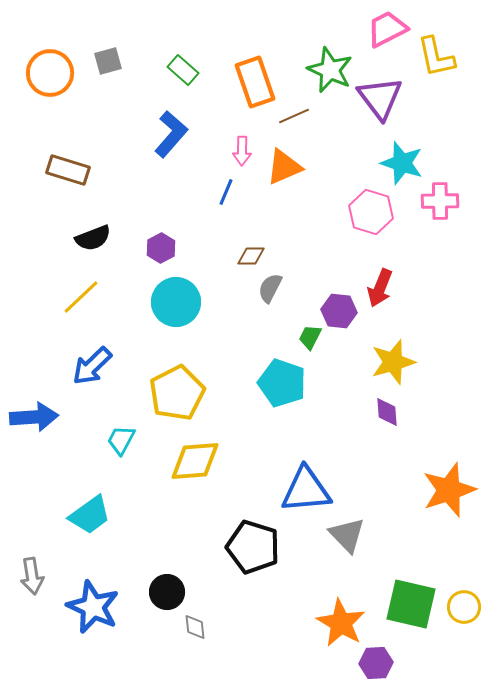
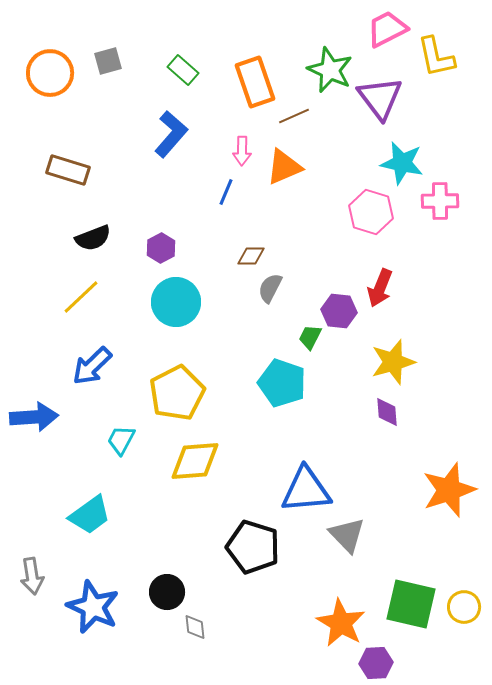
cyan star at (402, 163): rotated 6 degrees counterclockwise
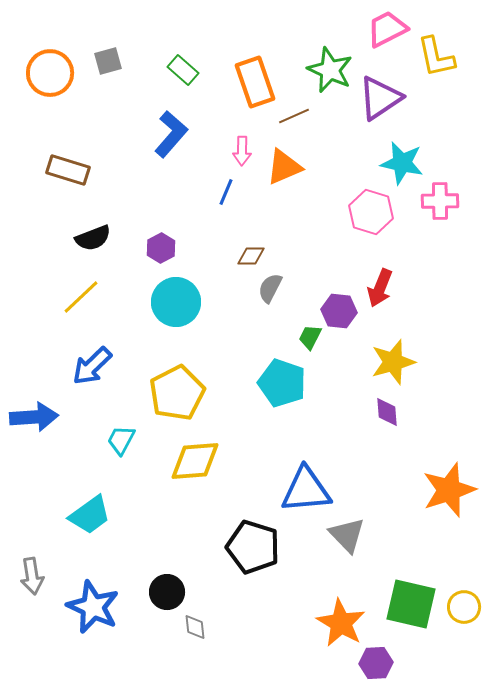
purple triangle at (380, 98): rotated 33 degrees clockwise
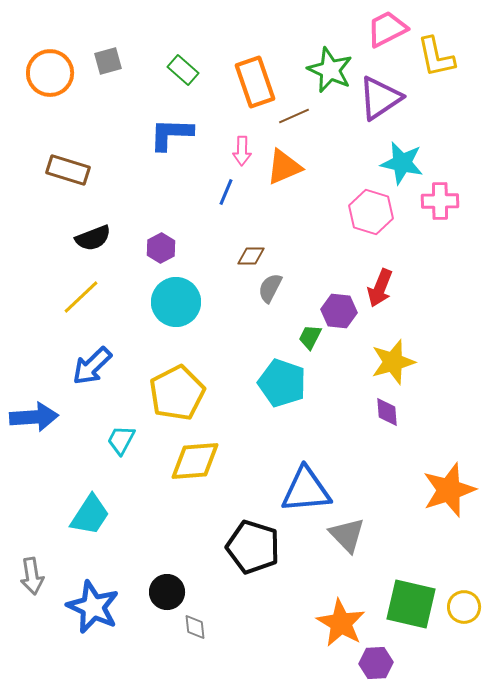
blue L-shape at (171, 134): rotated 129 degrees counterclockwise
cyan trapezoid at (90, 515): rotated 21 degrees counterclockwise
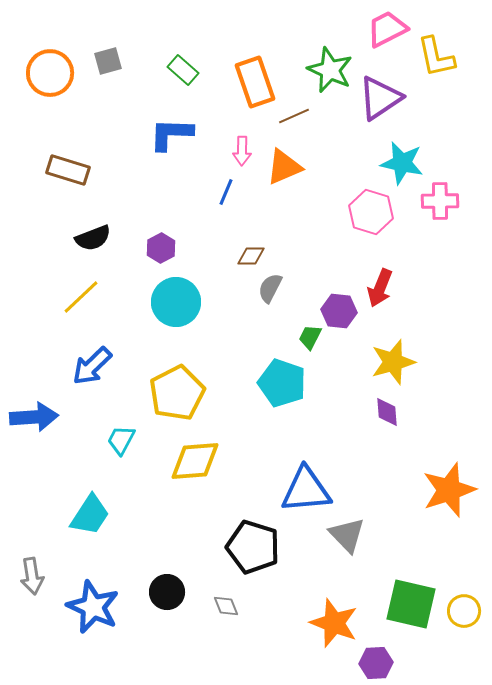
yellow circle at (464, 607): moved 4 px down
orange star at (341, 623): moved 7 px left; rotated 9 degrees counterclockwise
gray diamond at (195, 627): moved 31 px right, 21 px up; rotated 16 degrees counterclockwise
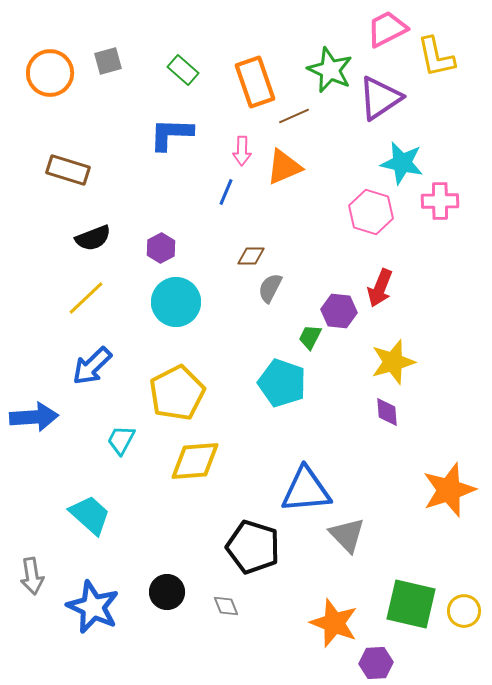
yellow line at (81, 297): moved 5 px right, 1 px down
cyan trapezoid at (90, 515): rotated 81 degrees counterclockwise
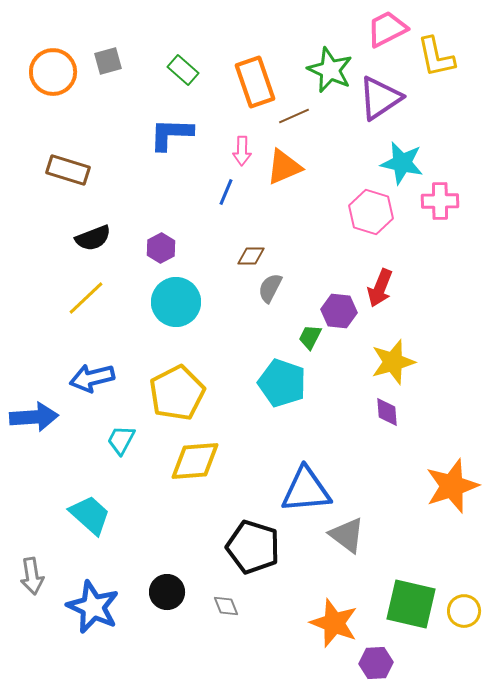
orange circle at (50, 73): moved 3 px right, 1 px up
blue arrow at (92, 366): moved 12 px down; rotated 30 degrees clockwise
orange star at (449, 490): moved 3 px right, 4 px up
gray triangle at (347, 535): rotated 9 degrees counterclockwise
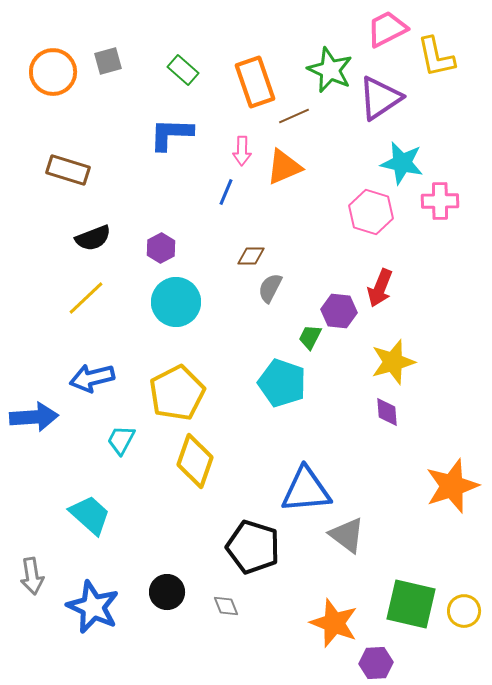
yellow diamond at (195, 461): rotated 66 degrees counterclockwise
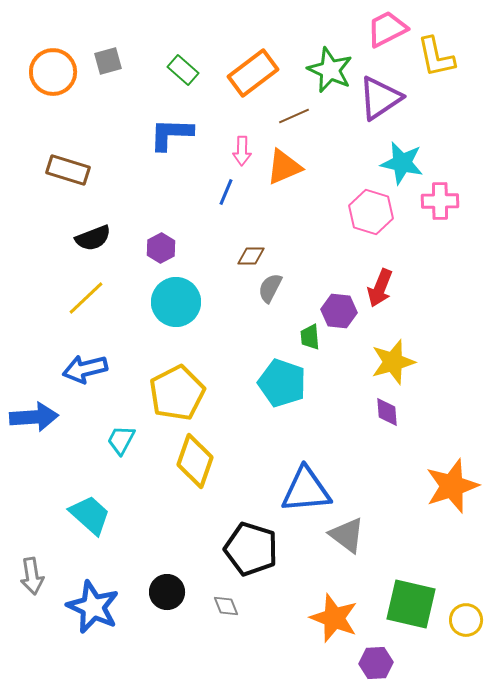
orange rectangle at (255, 82): moved 2 px left, 9 px up; rotated 72 degrees clockwise
green trapezoid at (310, 337): rotated 32 degrees counterclockwise
blue arrow at (92, 378): moved 7 px left, 9 px up
black pentagon at (253, 547): moved 2 px left, 2 px down
yellow circle at (464, 611): moved 2 px right, 9 px down
orange star at (334, 623): moved 5 px up
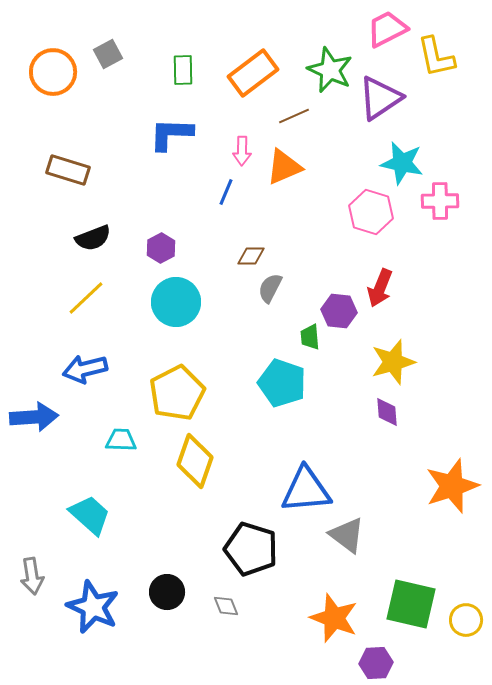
gray square at (108, 61): moved 7 px up; rotated 12 degrees counterclockwise
green rectangle at (183, 70): rotated 48 degrees clockwise
cyan trapezoid at (121, 440): rotated 64 degrees clockwise
